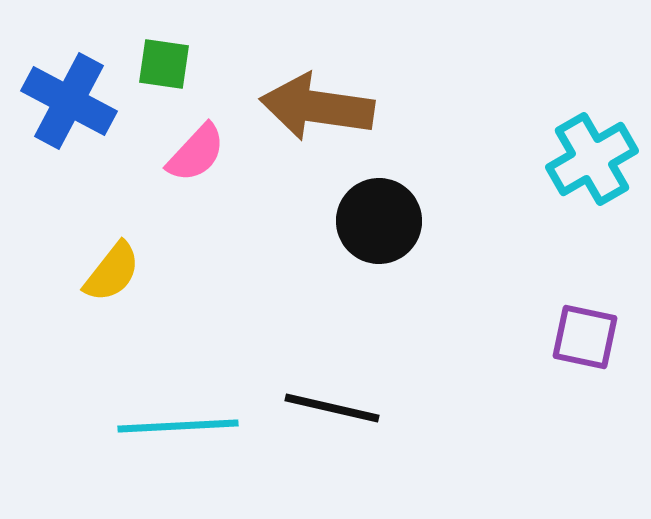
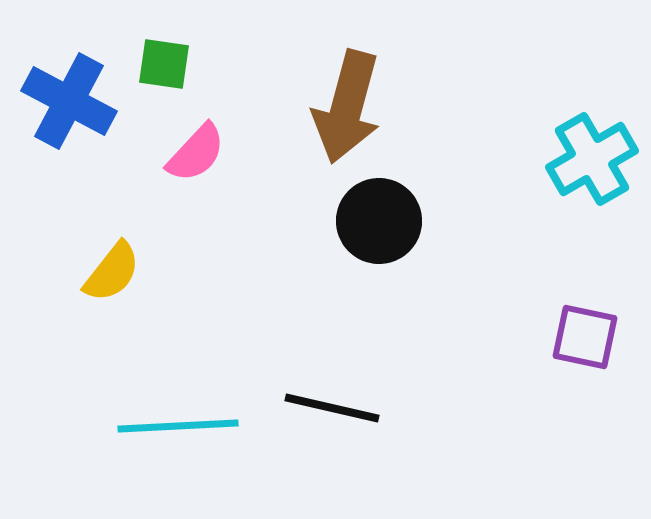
brown arrow: moved 30 px right; rotated 83 degrees counterclockwise
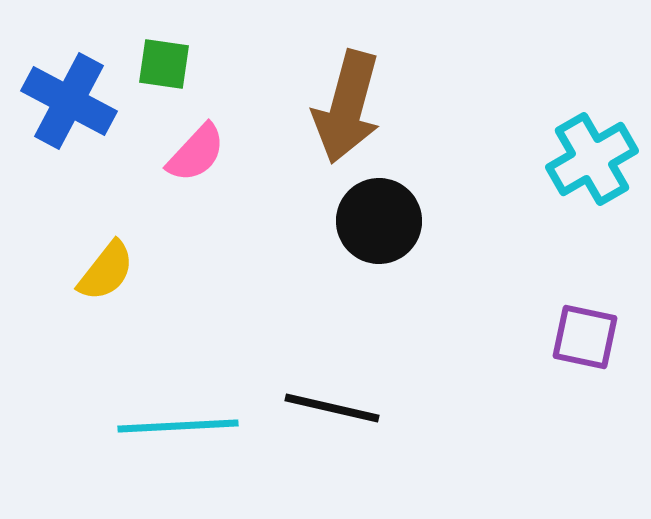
yellow semicircle: moved 6 px left, 1 px up
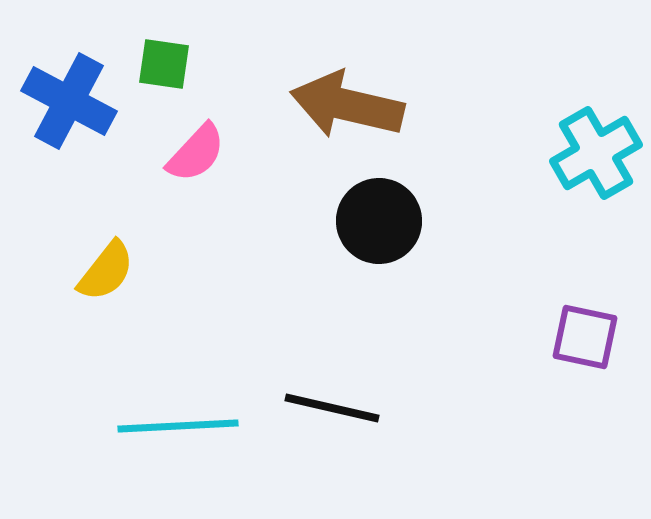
brown arrow: moved 2 px up; rotated 88 degrees clockwise
cyan cross: moved 4 px right, 6 px up
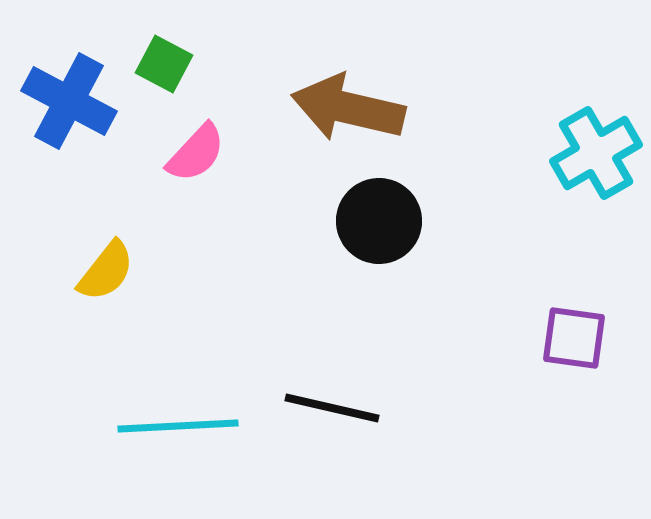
green square: rotated 20 degrees clockwise
brown arrow: moved 1 px right, 3 px down
purple square: moved 11 px left, 1 px down; rotated 4 degrees counterclockwise
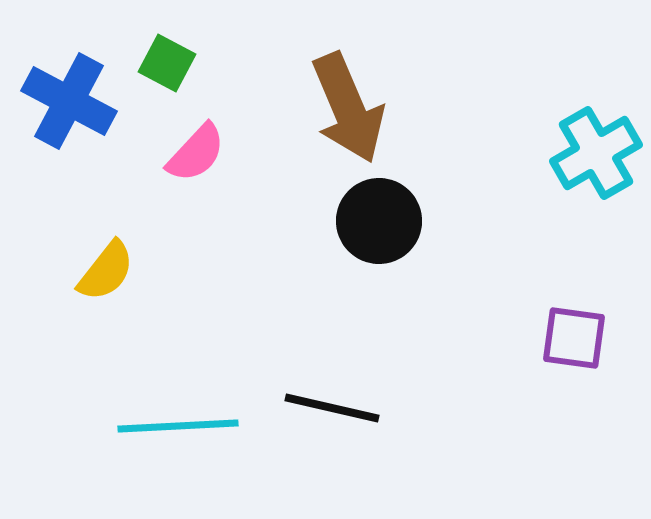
green square: moved 3 px right, 1 px up
brown arrow: rotated 126 degrees counterclockwise
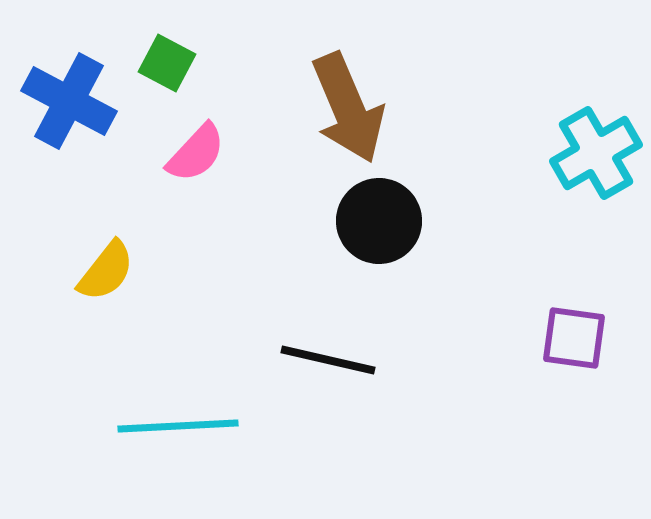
black line: moved 4 px left, 48 px up
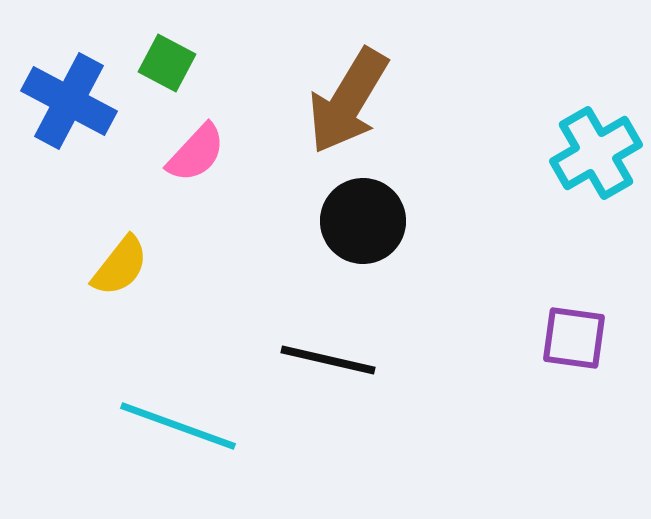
brown arrow: moved 7 px up; rotated 54 degrees clockwise
black circle: moved 16 px left
yellow semicircle: moved 14 px right, 5 px up
cyan line: rotated 23 degrees clockwise
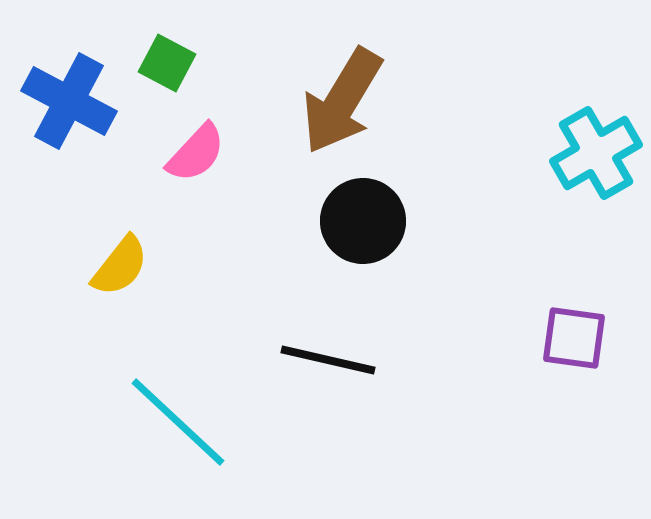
brown arrow: moved 6 px left
cyan line: moved 4 px up; rotated 23 degrees clockwise
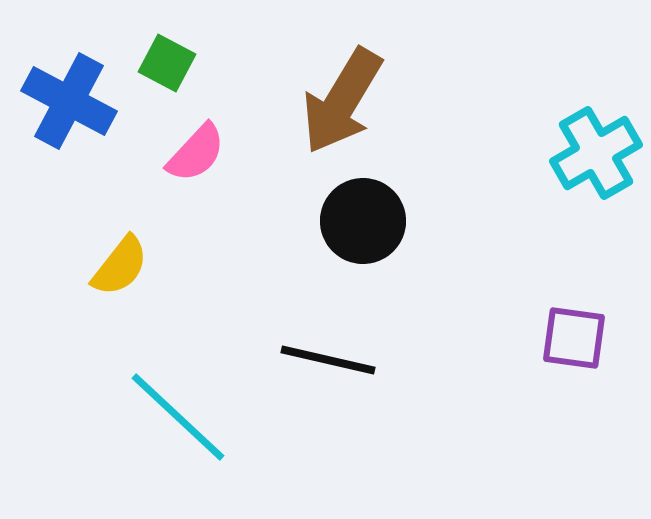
cyan line: moved 5 px up
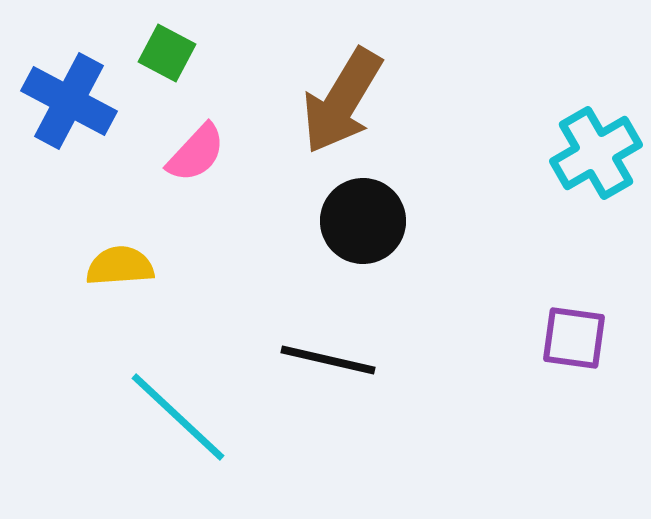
green square: moved 10 px up
yellow semicircle: rotated 132 degrees counterclockwise
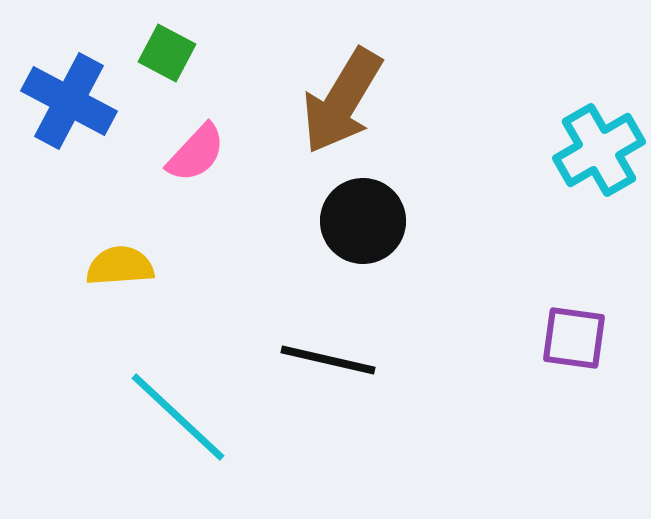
cyan cross: moved 3 px right, 3 px up
